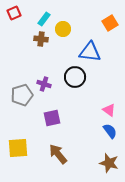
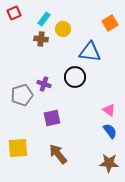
brown star: rotated 12 degrees counterclockwise
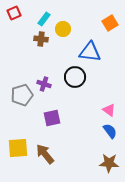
brown arrow: moved 13 px left
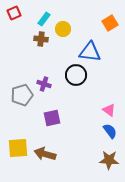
black circle: moved 1 px right, 2 px up
brown arrow: rotated 35 degrees counterclockwise
brown star: moved 3 px up
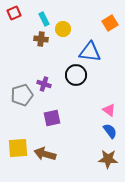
cyan rectangle: rotated 64 degrees counterclockwise
brown star: moved 1 px left, 1 px up
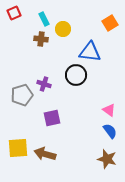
brown star: moved 1 px left; rotated 12 degrees clockwise
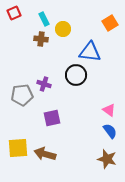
gray pentagon: rotated 10 degrees clockwise
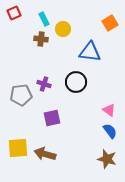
black circle: moved 7 px down
gray pentagon: moved 1 px left
